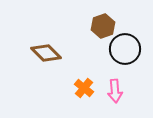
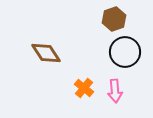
brown hexagon: moved 11 px right, 7 px up
black circle: moved 3 px down
brown diamond: rotated 12 degrees clockwise
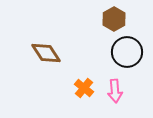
brown hexagon: rotated 10 degrees counterclockwise
black circle: moved 2 px right
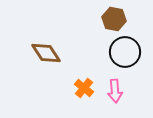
brown hexagon: rotated 20 degrees counterclockwise
black circle: moved 2 px left
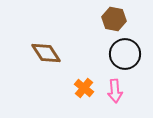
black circle: moved 2 px down
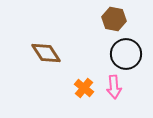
black circle: moved 1 px right
pink arrow: moved 1 px left, 4 px up
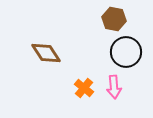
black circle: moved 2 px up
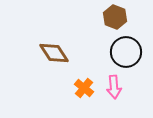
brown hexagon: moved 1 px right, 2 px up; rotated 10 degrees clockwise
brown diamond: moved 8 px right
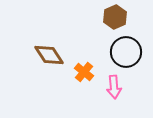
brown hexagon: rotated 15 degrees clockwise
brown diamond: moved 5 px left, 2 px down
orange cross: moved 16 px up
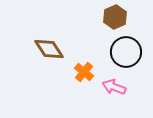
brown diamond: moved 6 px up
pink arrow: rotated 115 degrees clockwise
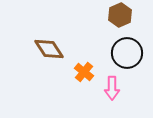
brown hexagon: moved 5 px right, 2 px up
black circle: moved 1 px right, 1 px down
pink arrow: moved 2 px left, 1 px down; rotated 110 degrees counterclockwise
